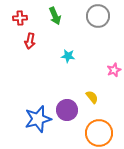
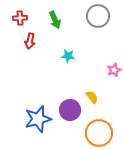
green arrow: moved 4 px down
purple circle: moved 3 px right
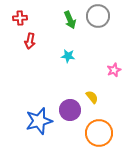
green arrow: moved 15 px right
blue star: moved 1 px right, 2 px down
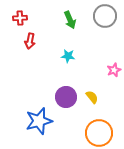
gray circle: moved 7 px right
purple circle: moved 4 px left, 13 px up
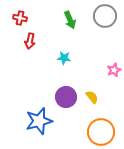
red cross: rotated 16 degrees clockwise
cyan star: moved 4 px left, 2 px down
orange circle: moved 2 px right, 1 px up
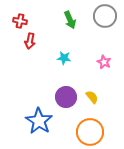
red cross: moved 3 px down
pink star: moved 10 px left, 8 px up; rotated 24 degrees counterclockwise
blue star: rotated 24 degrees counterclockwise
orange circle: moved 11 px left
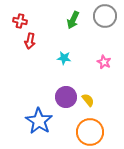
green arrow: moved 3 px right; rotated 48 degrees clockwise
yellow semicircle: moved 4 px left, 3 px down
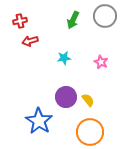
red cross: rotated 24 degrees counterclockwise
red arrow: rotated 63 degrees clockwise
cyan star: rotated 16 degrees counterclockwise
pink star: moved 3 px left
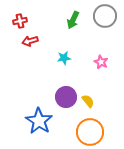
yellow semicircle: moved 1 px down
